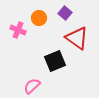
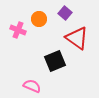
orange circle: moved 1 px down
pink semicircle: rotated 66 degrees clockwise
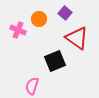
pink semicircle: rotated 96 degrees counterclockwise
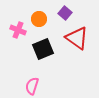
black square: moved 12 px left, 12 px up
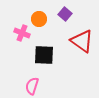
purple square: moved 1 px down
pink cross: moved 4 px right, 3 px down
red triangle: moved 5 px right, 3 px down
black square: moved 1 px right, 6 px down; rotated 25 degrees clockwise
